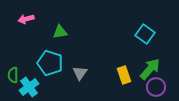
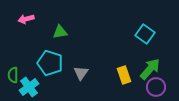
gray triangle: moved 1 px right
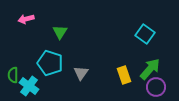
green triangle: rotated 49 degrees counterclockwise
cyan cross: moved 1 px up; rotated 18 degrees counterclockwise
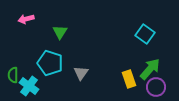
yellow rectangle: moved 5 px right, 4 px down
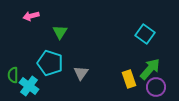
pink arrow: moved 5 px right, 3 px up
